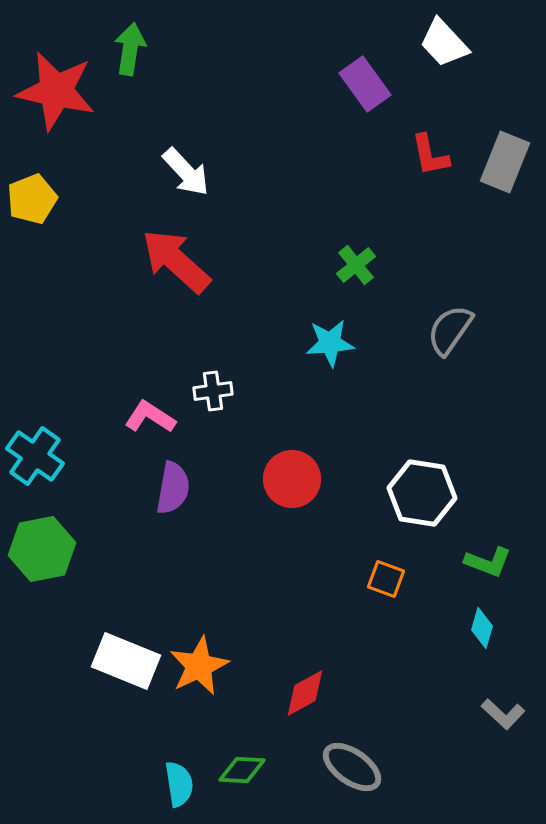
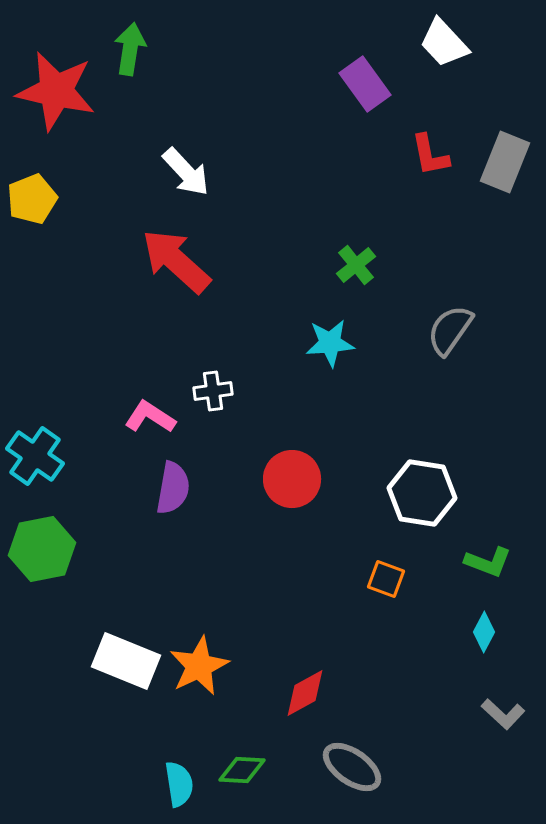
cyan diamond: moved 2 px right, 4 px down; rotated 12 degrees clockwise
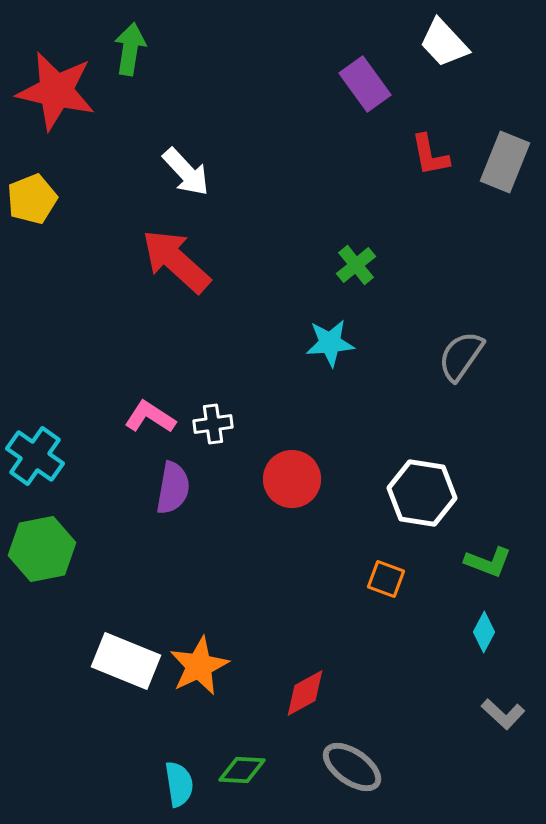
gray semicircle: moved 11 px right, 26 px down
white cross: moved 33 px down
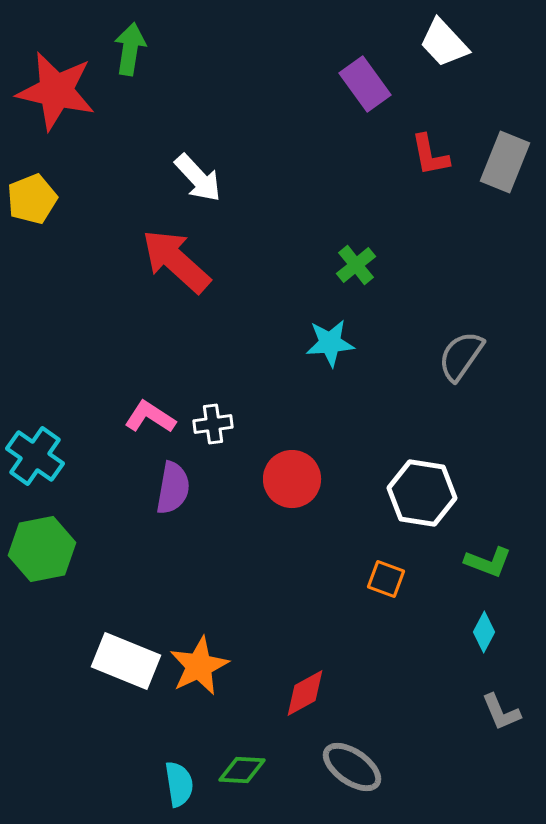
white arrow: moved 12 px right, 6 px down
gray L-shape: moved 2 px left, 2 px up; rotated 24 degrees clockwise
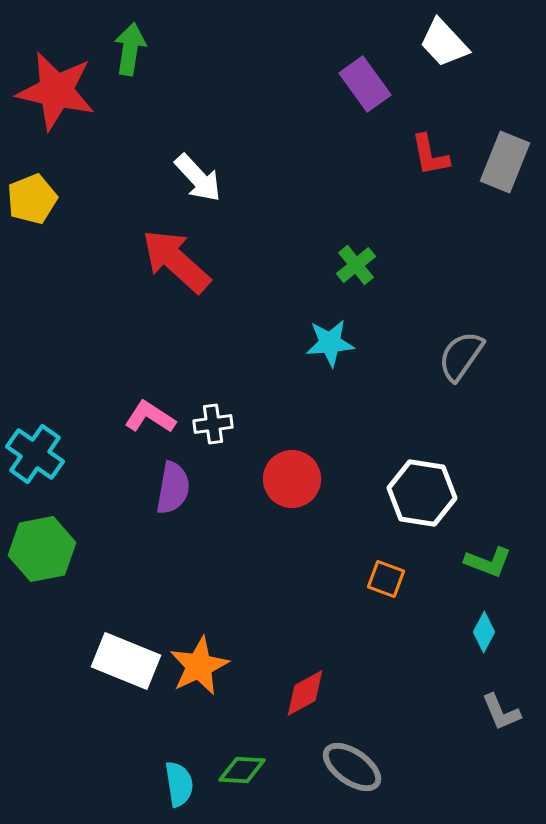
cyan cross: moved 2 px up
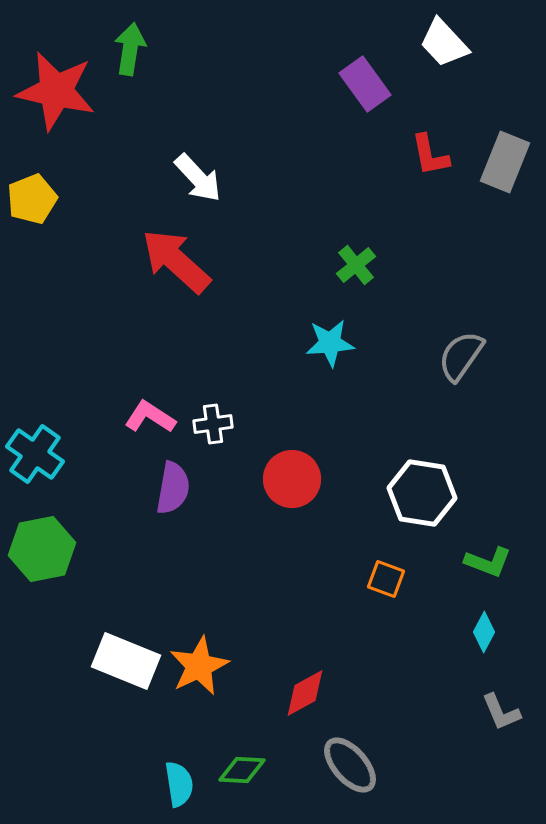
gray ellipse: moved 2 px left, 2 px up; rotated 14 degrees clockwise
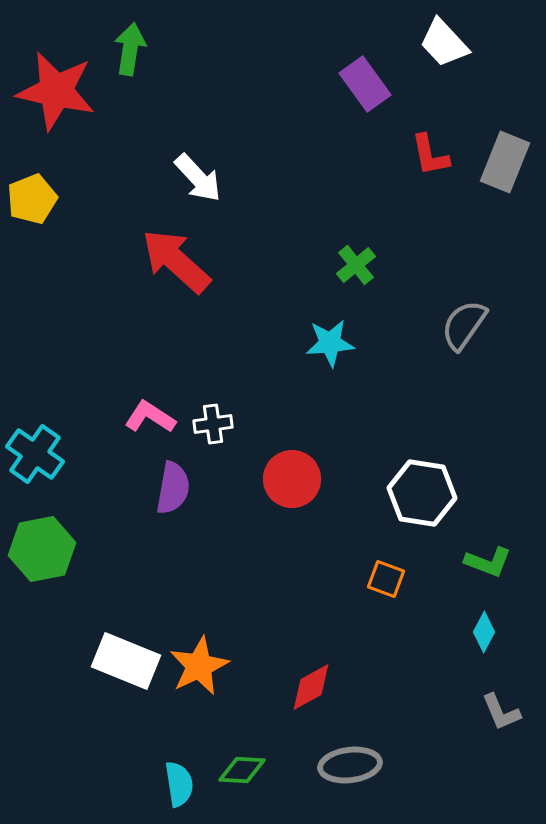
gray semicircle: moved 3 px right, 31 px up
red diamond: moved 6 px right, 6 px up
gray ellipse: rotated 56 degrees counterclockwise
